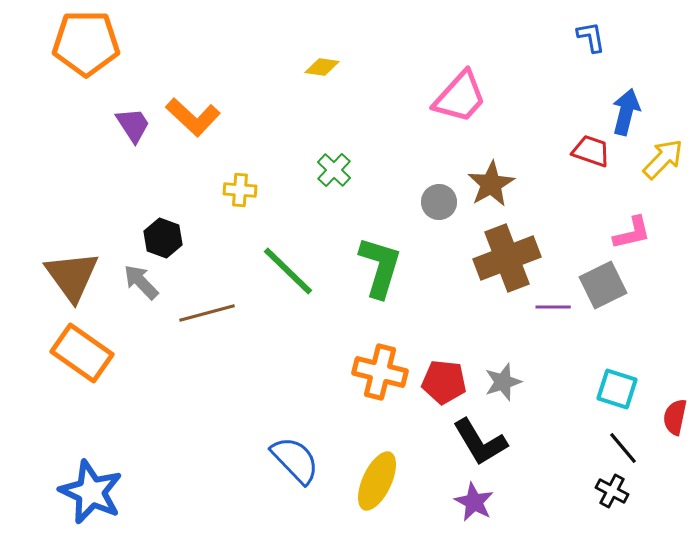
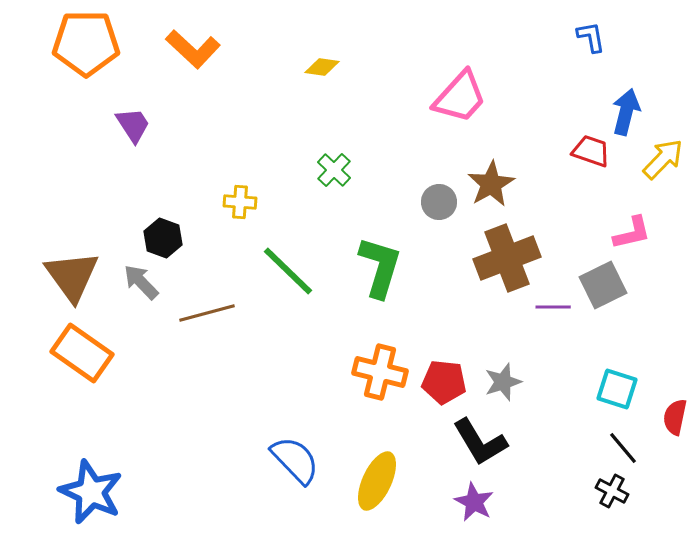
orange L-shape: moved 68 px up
yellow cross: moved 12 px down
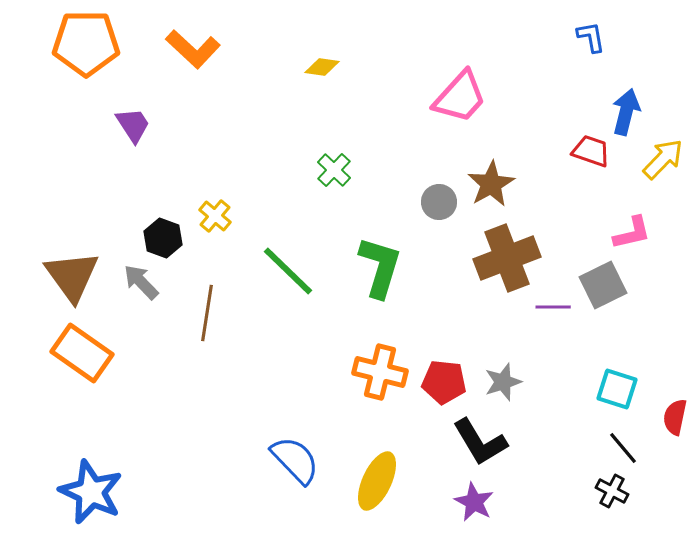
yellow cross: moved 25 px left, 14 px down; rotated 36 degrees clockwise
brown line: rotated 66 degrees counterclockwise
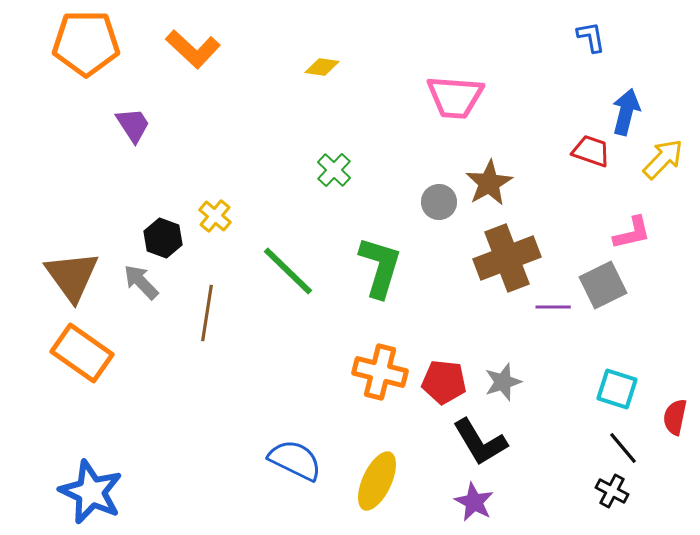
pink trapezoid: moved 5 px left; rotated 52 degrees clockwise
brown star: moved 2 px left, 1 px up
blue semicircle: rotated 20 degrees counterclockwise
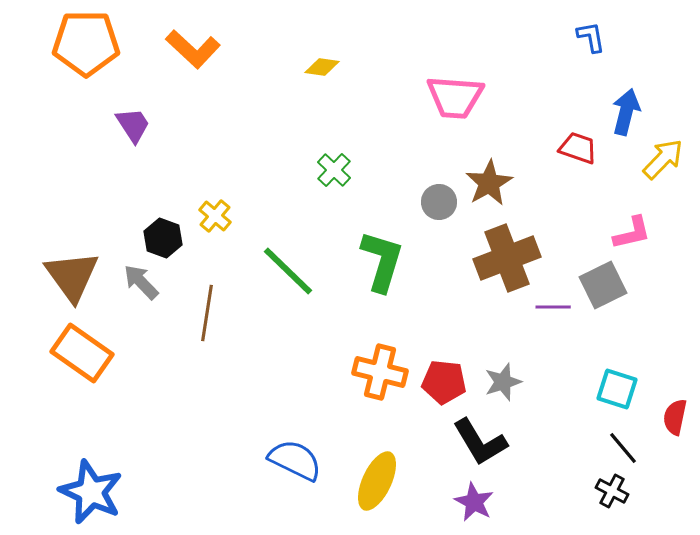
red trapezoid: moved 13 px left, 3 px up
green L-shape: moved 2 px right, 6 px up
